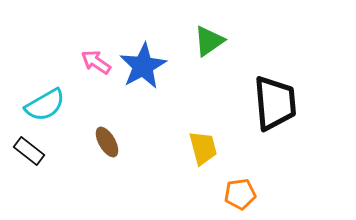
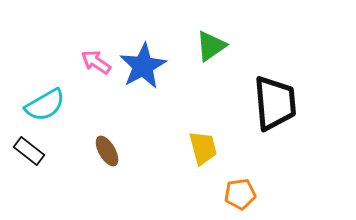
green triangle: moved 2 px right, 5 px down
brown ellipse: moved 9 px down
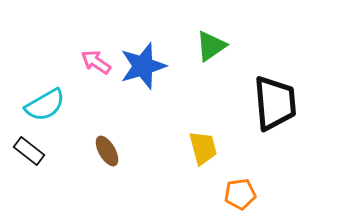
blue star: rotated 12 degrees clockwise
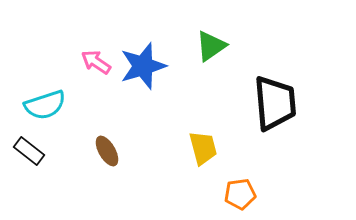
cyan semicircle: rotated 12 degrees clockwise
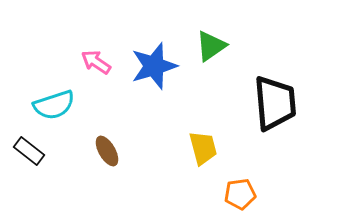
blue star: moved 11 px right
cyan semicircle: moved 9 px right
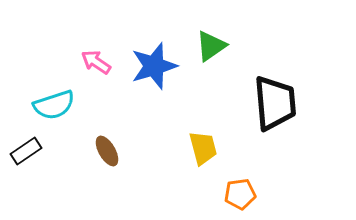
black rectangle: moved 3 px left; rotated 72 degrees counterclockwise
